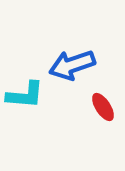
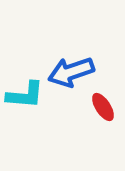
blue arrow: moved 1 px left, 7 px down
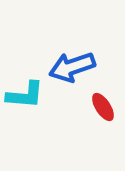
blue arrow: moved 1 px right, 5 px up
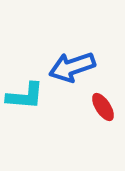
cyan L-shape: moved 1 px down
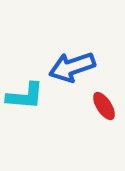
red ellipse: moved 1 px right, 1 px up
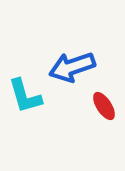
cyan L-shape: rotated 69 degrees clockwise
